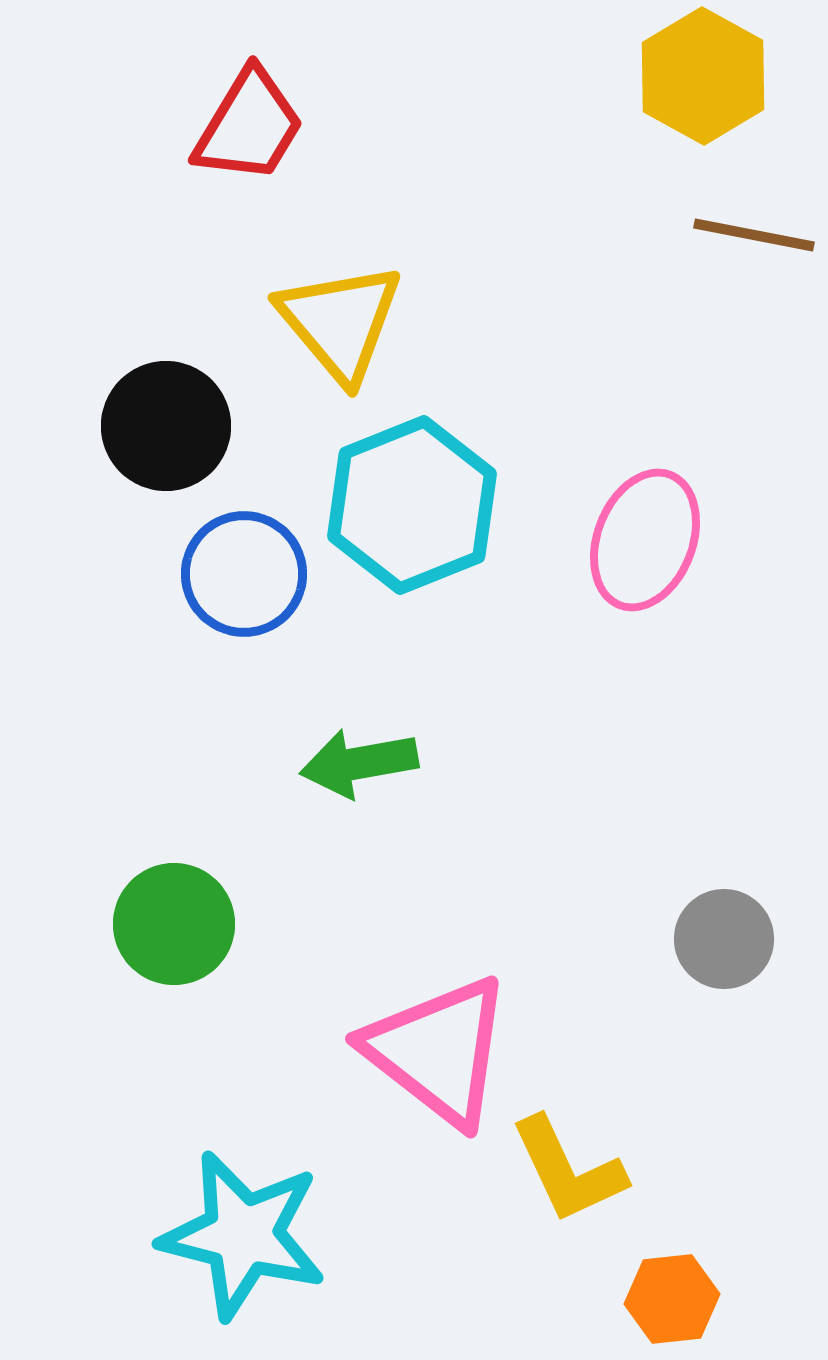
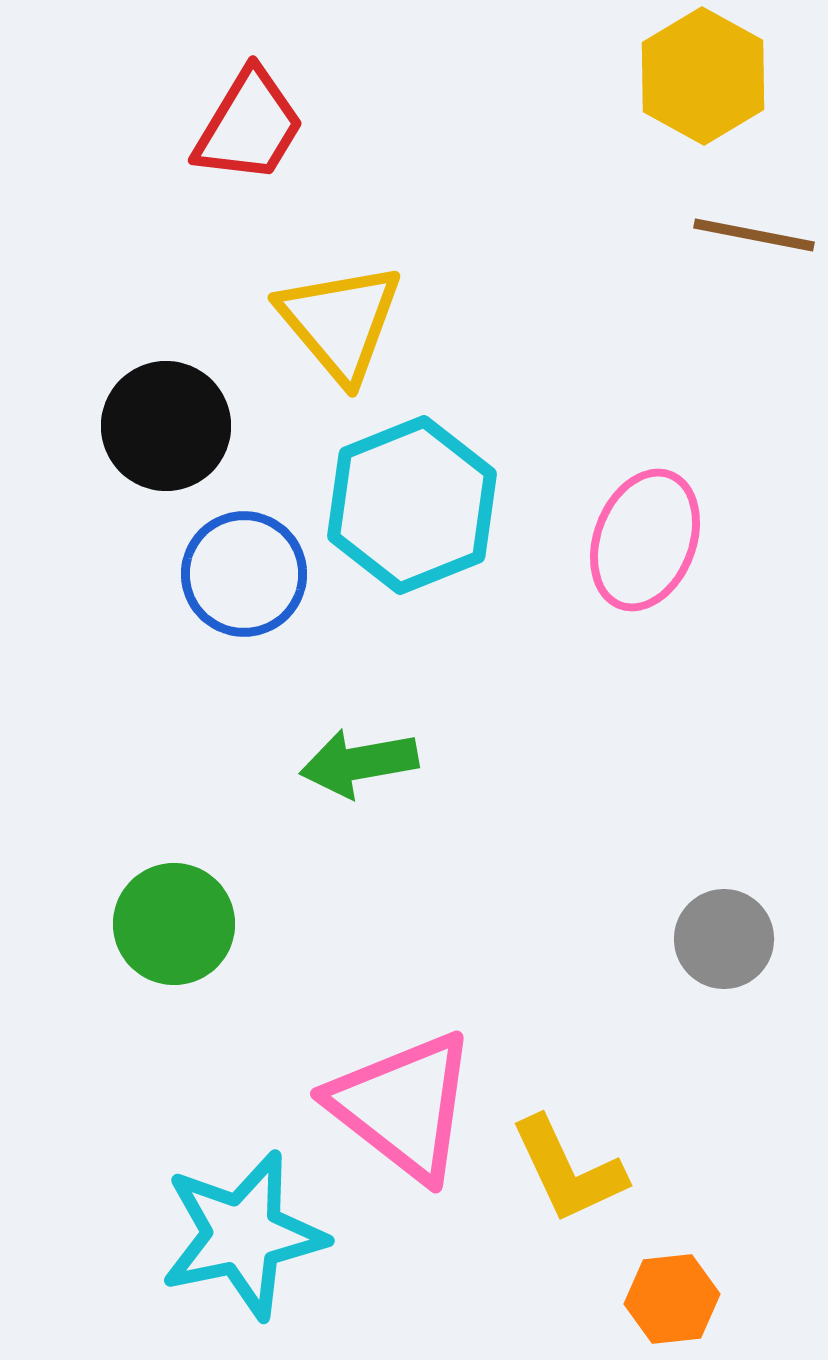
pink triangle: moved 35 px left, 55 px down
cyan star: rotated 26 degrees counterclockwise
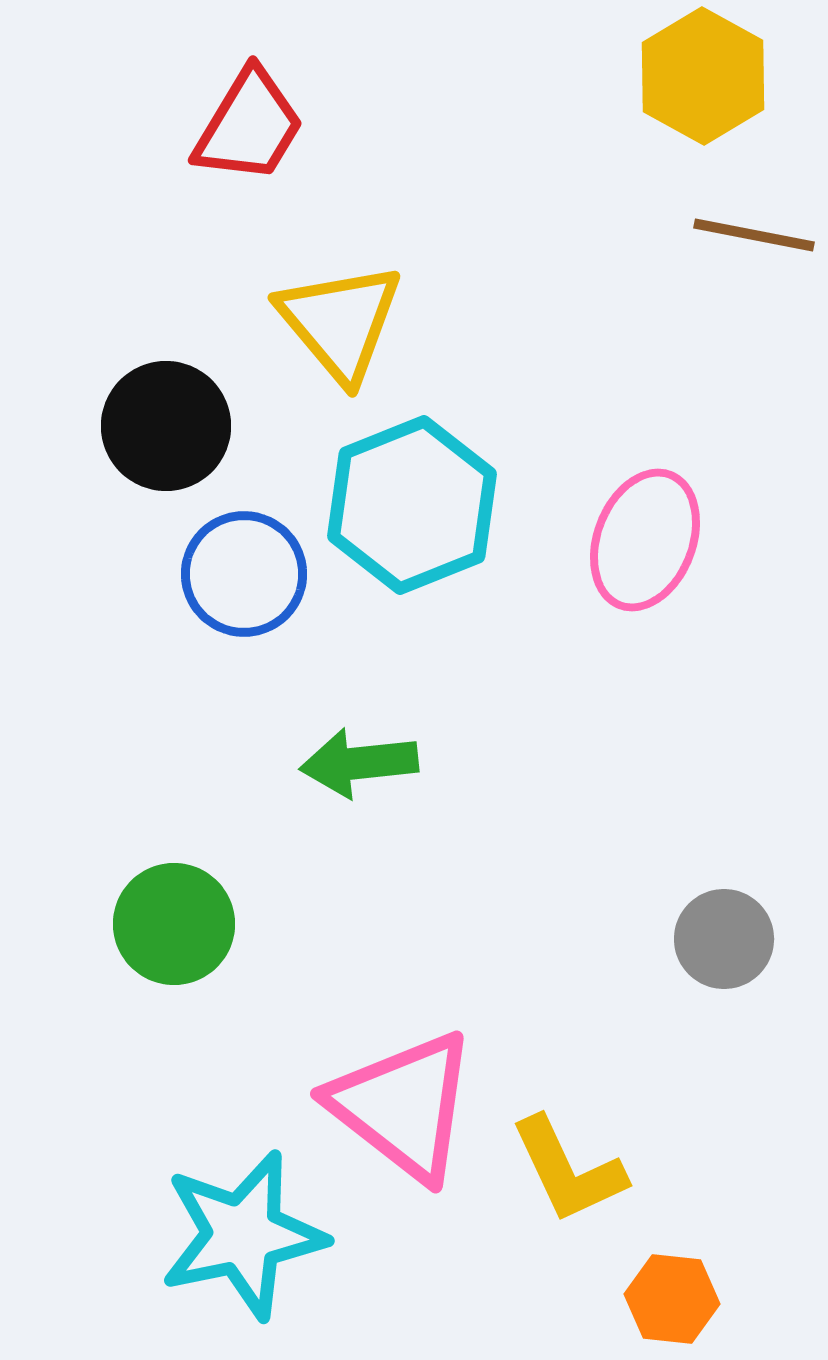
green arrow: rotated 4 degrees clockwise
orange hexagon: rotated 12 degrees clockwise
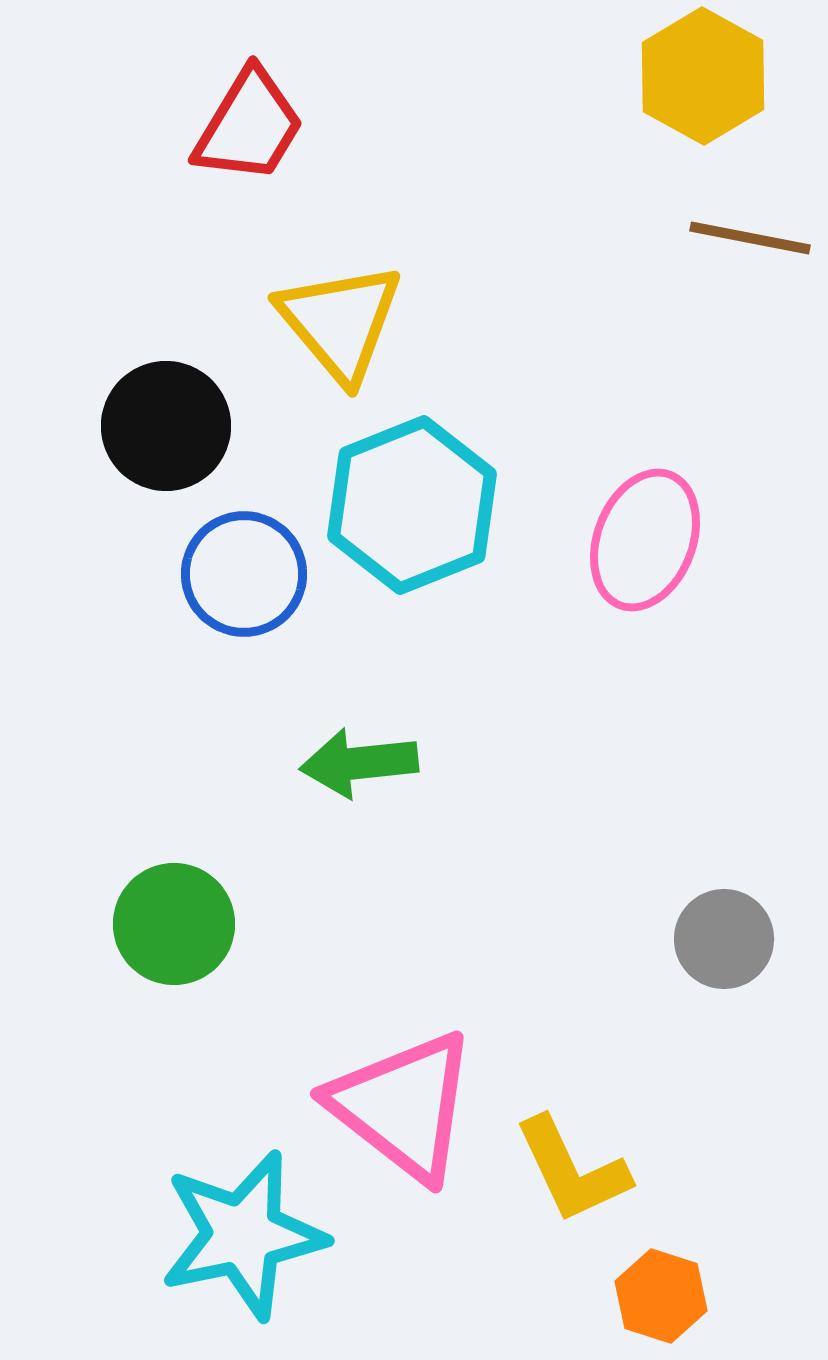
brown line: moved 4 px left, 3 px down
yellow L-shape: moved 4 px right
orange hexagon: moved 11 px left, 3 px up; rotated 12 degrees clockwise
